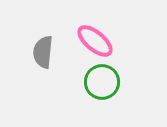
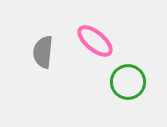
green circle: moved 26 px right
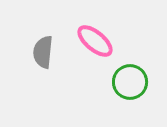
green circle: moved 2 px right
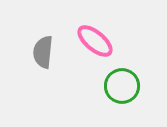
green circle: moved 8 px left, 4 px down
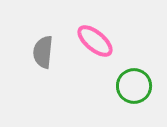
green circle: moved 12 px right
